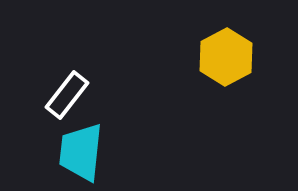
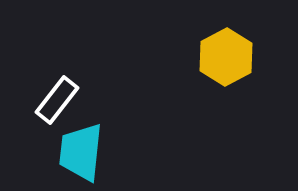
white rectangle: moved 10 px left, 5 px down
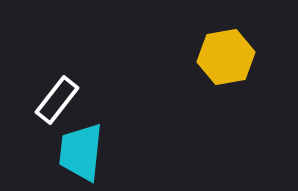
yellow hexagon: rotated 18 degrees clockwise
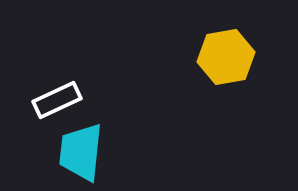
white rectangle: rotated 27 degrees clockwise
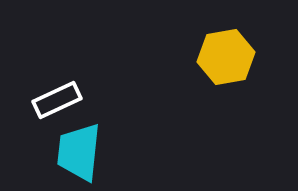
cyan trapezoid: moved 2 px left
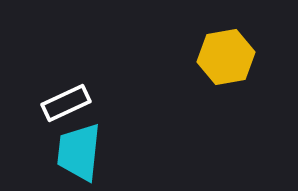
white rectangle: moved 9 px right, 3 px down
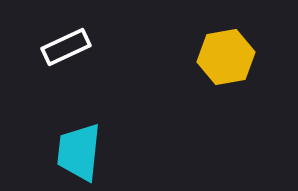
white rectangle: moved 56 px up
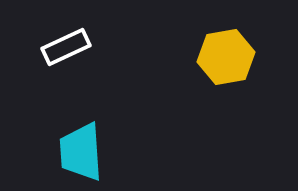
cyan trapezoid: moved 2 px right; rotated 10 degrees counterclockwise
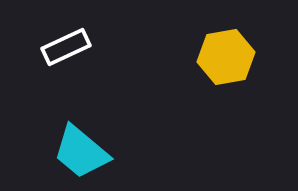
cyan trapezoid: rotated 46 degrees counterclockwise
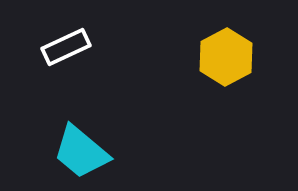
yellow hexagon: rotated 18 degrees counterclockwise
